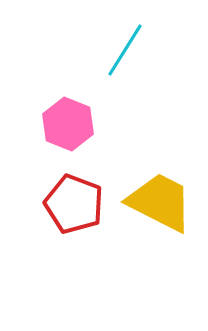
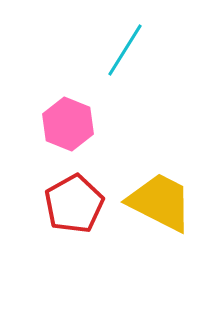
red pentagon: rotated 22 degrees clockwise
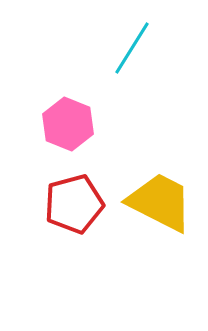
cyan line: moved 7 px right, 2 px up
red pentagon: rotated 14 degrees clockwise
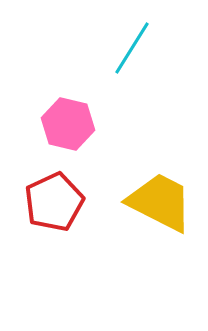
pink hexagon: rotated 9 degrees counterclockwise
red pentagon: moved 20 px left, 2 px up; rotated 10 degrees counterclockwise
